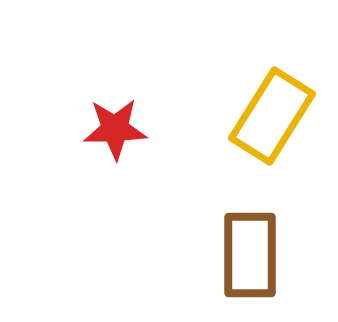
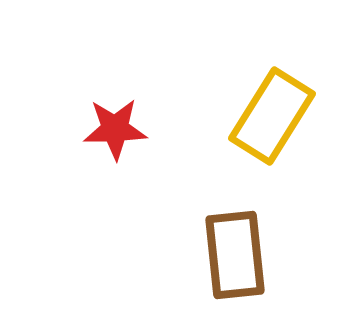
brown rectangle: moved 15 px left; rotated 6 degrees counterclockwise
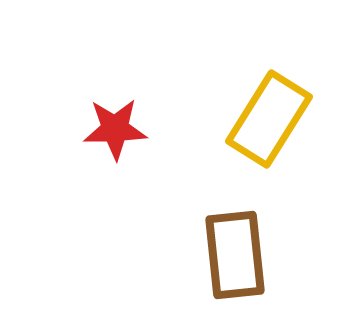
yellow rectangle: moved 3 px left, 3 px down
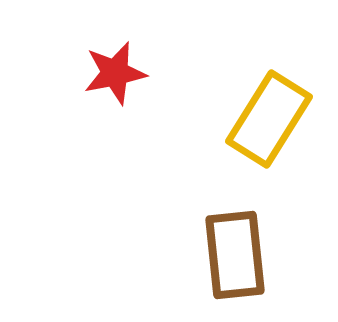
red star: moved 56 px up; rotated 10 degrees counterclockwise
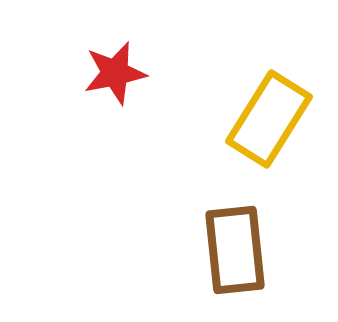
brown rectangle: moved 5 px up
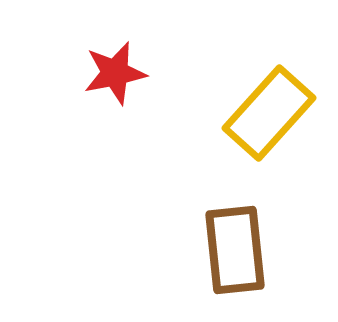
yellow rectangle: moved 6 px up; rotated 10 degrees clockwise
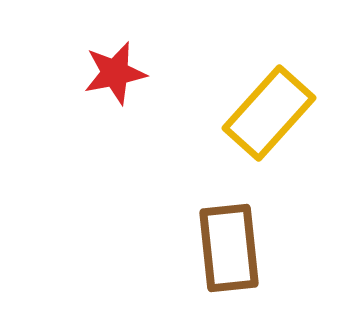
brown rectangle: moved 6 px left, 2 px up
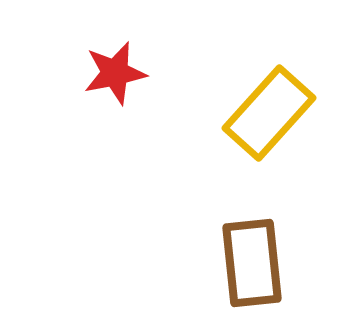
brown rectangle: moved 23 px right, 15 px down
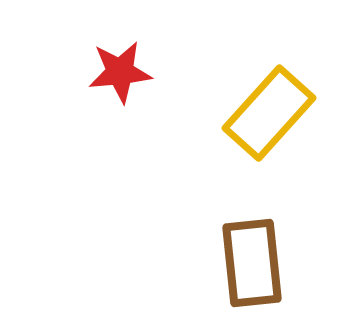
red star: moved 5 px right, 1 px up; rotated 6 degrees clockwise
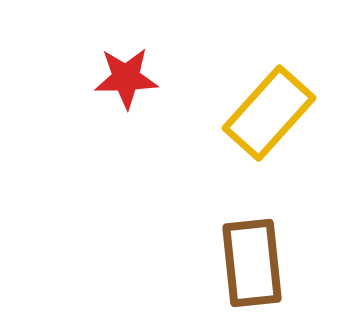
red star: moved 6 px right, 6 px down; rotated 4 degrees clockwise
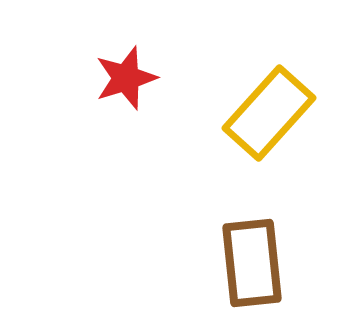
red star: rotated 16 degrees counterclockwise
